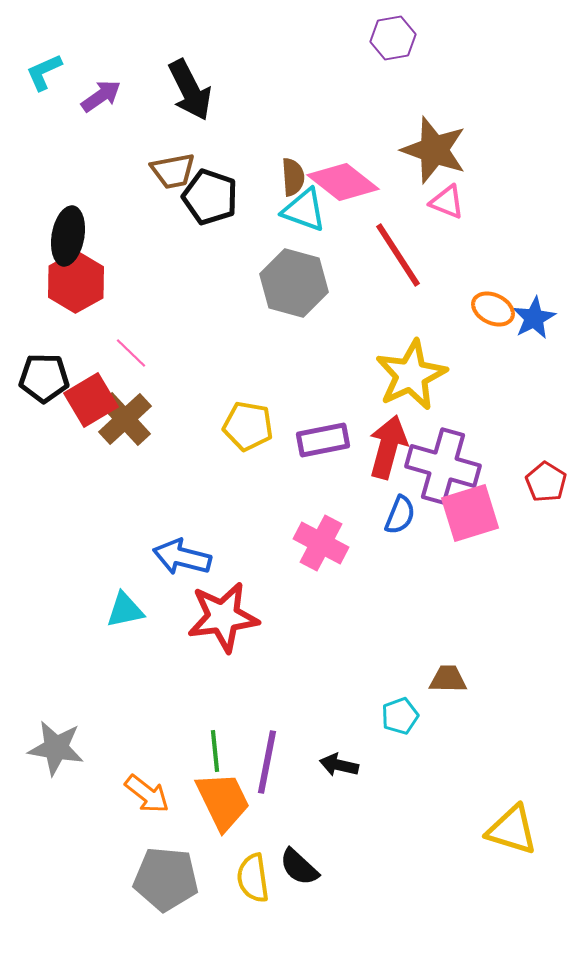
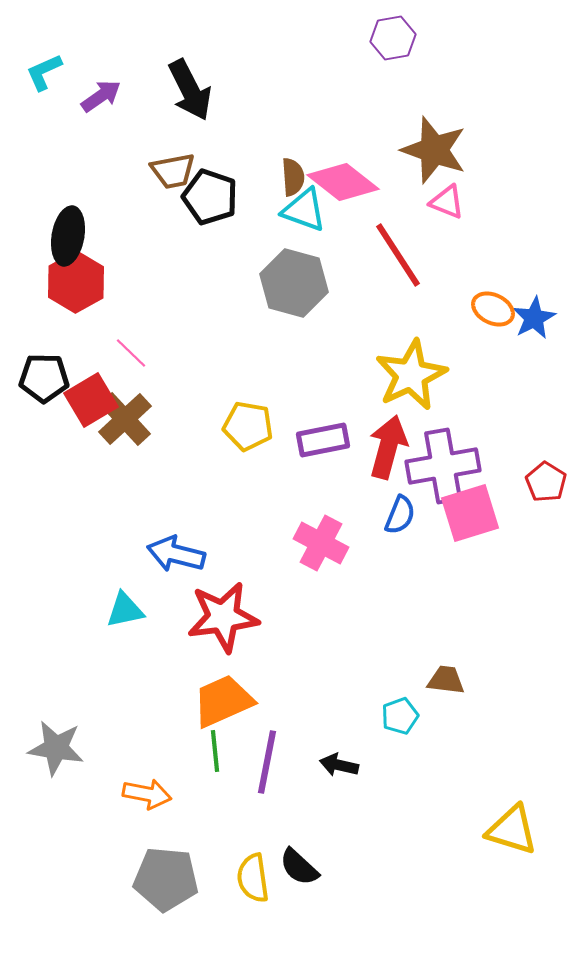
purple cross at (443, 466): rotated 26 degrees counterclockwise
blue arrow at (182, 557): moved 6 px left, 3 px up
brown trapezoid at (448, 679): moved 2 px left, 1 px down; rotated 6 degrees clockwise
orange arrow at (147, 794): rotated 27 degrees counterclockwise
orange trapezoid at (223, 801): moved 100 px up; rotated 88 degrees counterclockwise
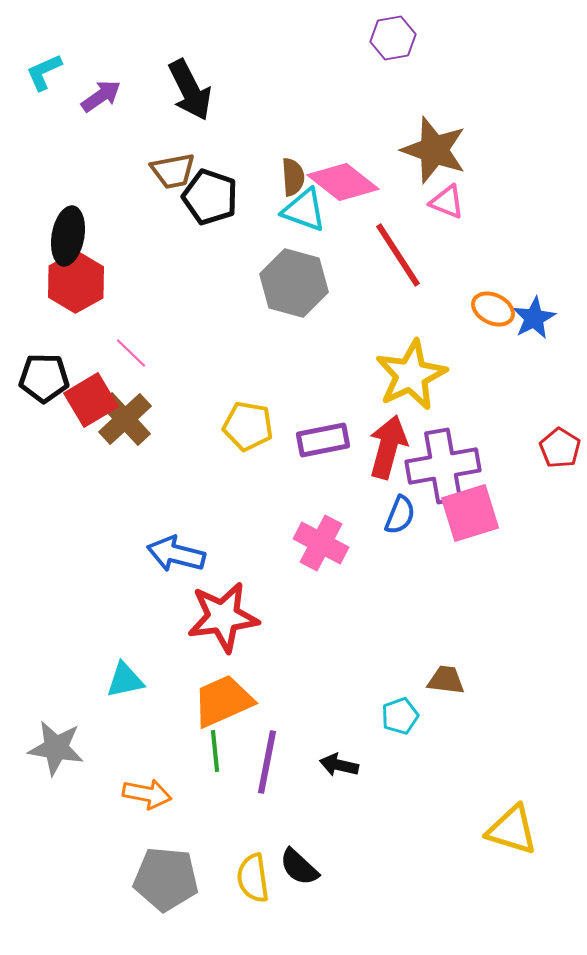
red pentagon at (546, 482): moved 14 px right, 34 px up
cyan triangle at (125, 610): moved 70 px down
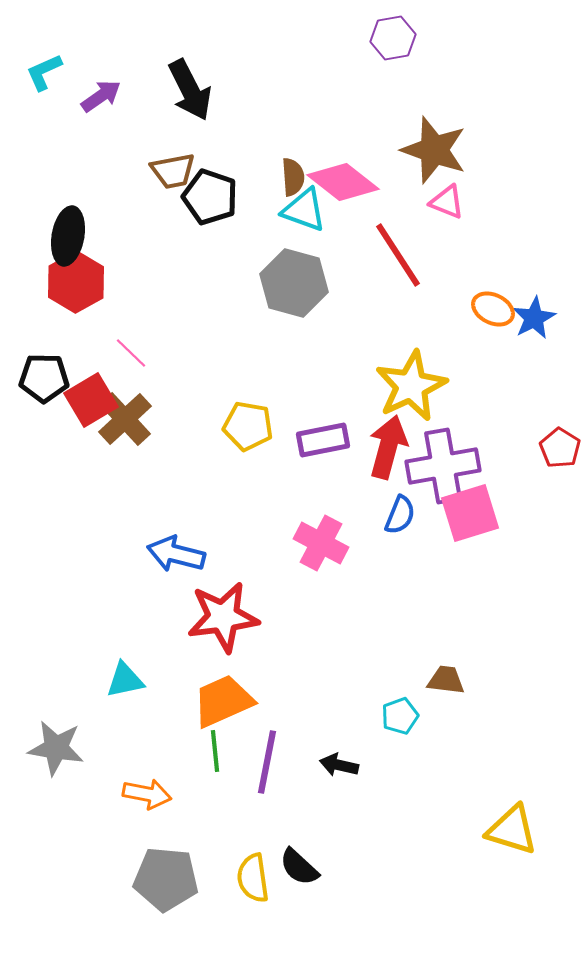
yellow star at (411, 375): moved 11 px down
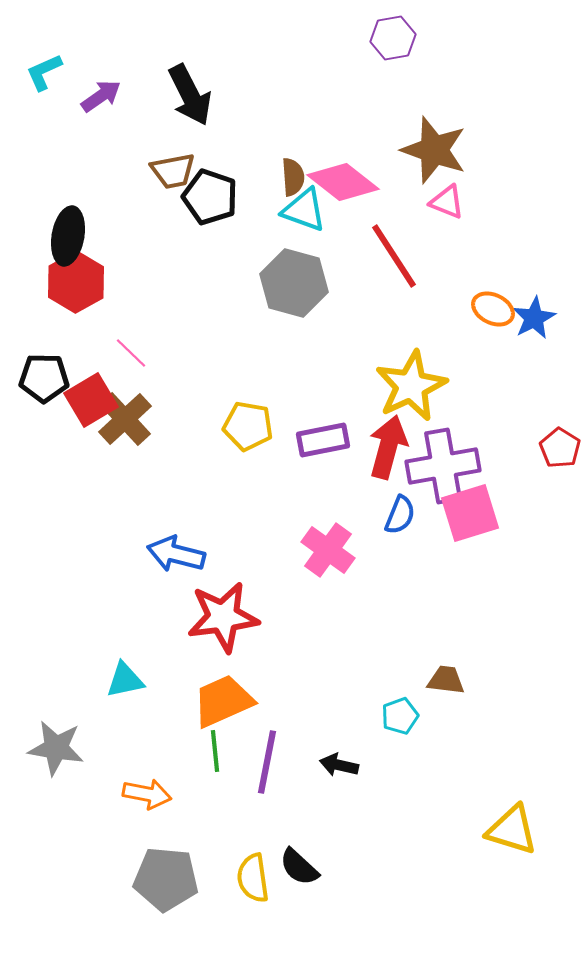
black arrow at (190, 90): moved 5 px down
red line at (398, 255): moved 4 px left, 1 px down
pink cross at (321, 543): moved 7 px right, 7 px down; rotated 8 degrees clockwise
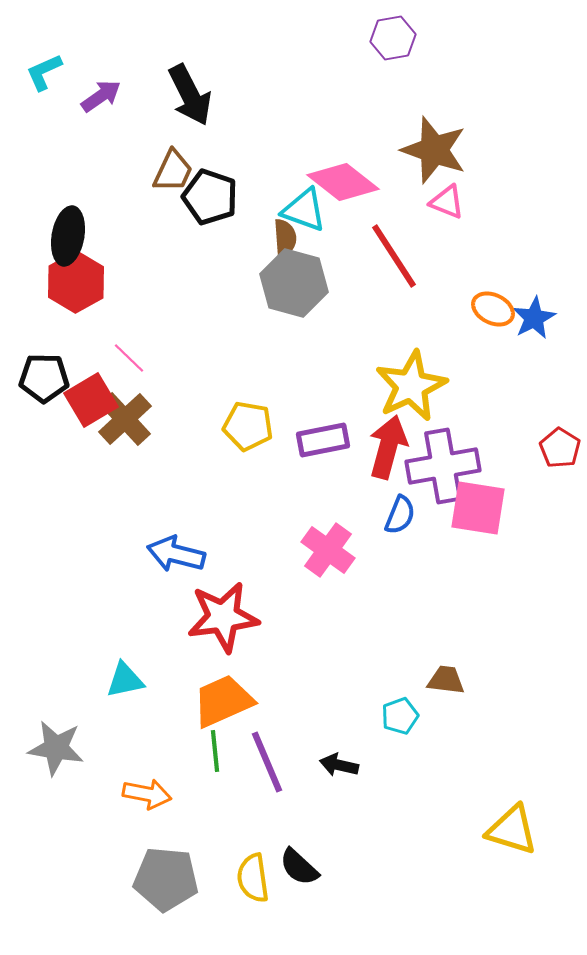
brown trapezoid at (173, 171): rotated 54 degrees counterclockwise
brown semicircle at (293, 177): moved 8 px left, 61 px down
pink line at (131, 353): moved 2 px left, 5 px down
pink square at (470, 513): moved 8 px right, 5 px up; rotated 26 degrees clockwise
purple line at (267, 762): rotated 34 degrees counterclockwise
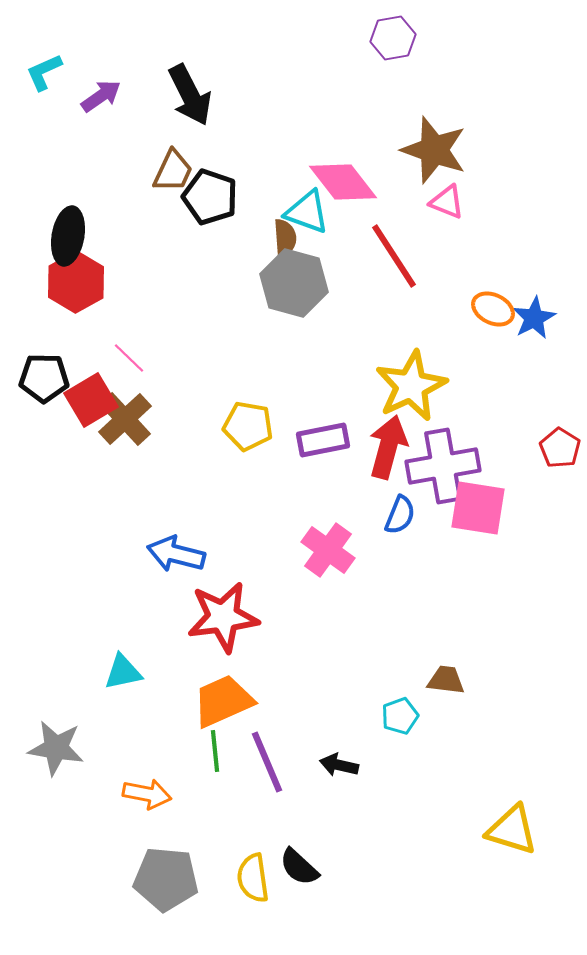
pink diamond at (343, 182): rotated 14 degrees clockwise
cyan triangle at (304, 210): moved 3 px right, 2 px down
cyan triangle at (125, 680): moved 2 px left, 8 px up
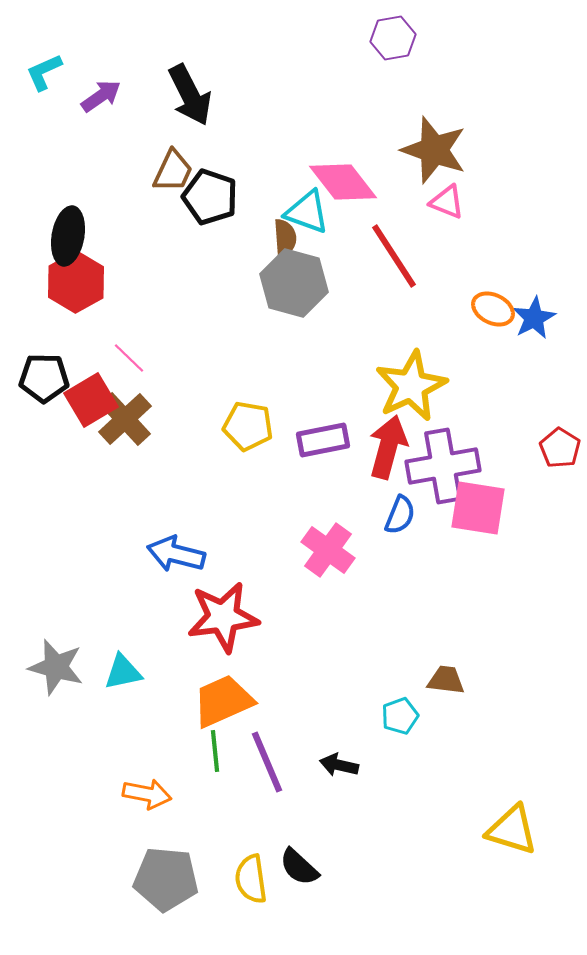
gray star at (56, 748): moved 81 px up; rotated 6 degrees clockwise
yellow semicircle at (253, 878): moved 2 px left, 1 px down
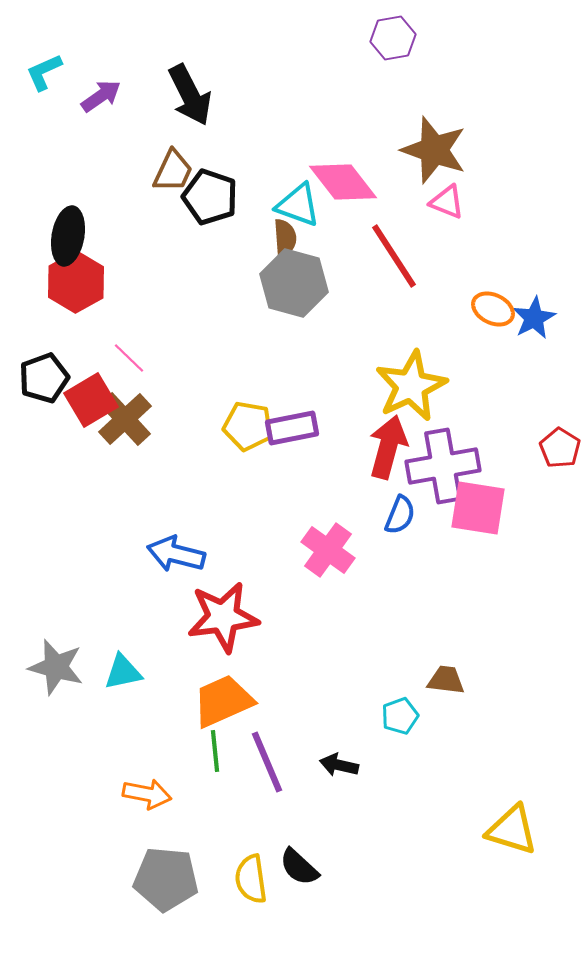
cyan triangle at (307, 212): moved 9 px left, 7 px up
black pentagon at (44, 378): rotated 21 degrees counterclockwise
purple rectangle at (323, 440): moved 31 px left, 12 px up
